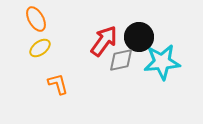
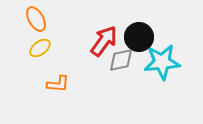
orange L-shape: rotated 110 degrees clockwise
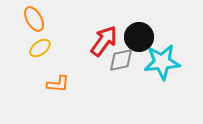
orange ellipse: moved 2 px left
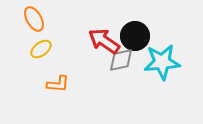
black circle: moved 4 px left, 1 px up
red arrow: rotated 92 degrees counterclockwise
yellow ellipse: moved 1 px right, 1 px down
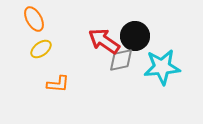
cyan star: moved 5 px down
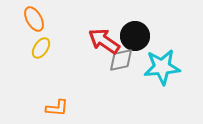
yellow ellipse: moved 1 px up; rotated 20 degrees counterclockwise
orange L-shape: moved 1 px left, 24 px down
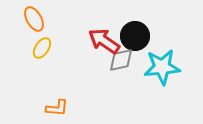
yellow ellipse: moved 1 px right
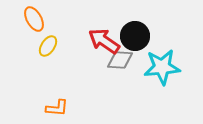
yellow ellipse: moved 6 px right, 2 px up
gray diamond: moved 1 px left; rotated 16 degrees clockwise
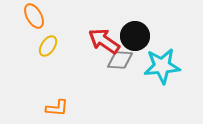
orange ellipse: moved 3 px up
cyan star: moved 1 px up
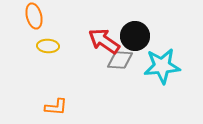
orange ellipse: rotated 15 degrees clockwise
yellow ellipse: rotated 60 degrees clockwise
orange L-shape: moved 1 px left, 1 px up
